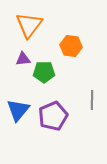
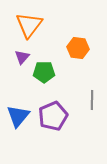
orange hexagon: moved 7 px right, 2 px down
purple triangle: moved 1 px left, 2 px up; rotated 42 degrees counterclockwise
blue triangle: moved 6 px down
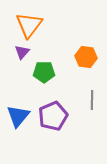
orange hexagon: moved 8 px right, 9 px down
purple triangle: moved 5 px up
